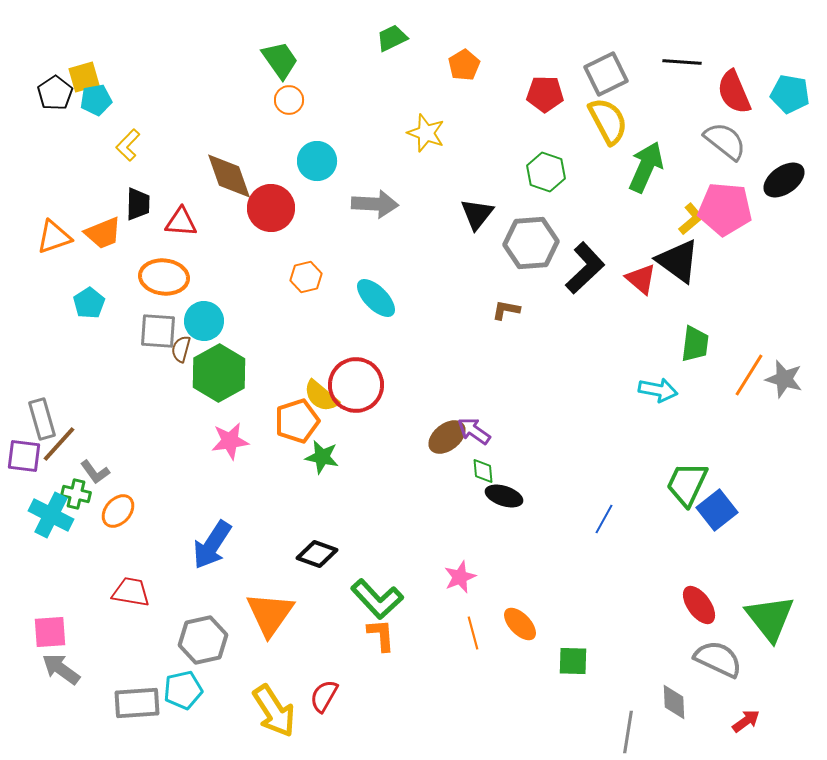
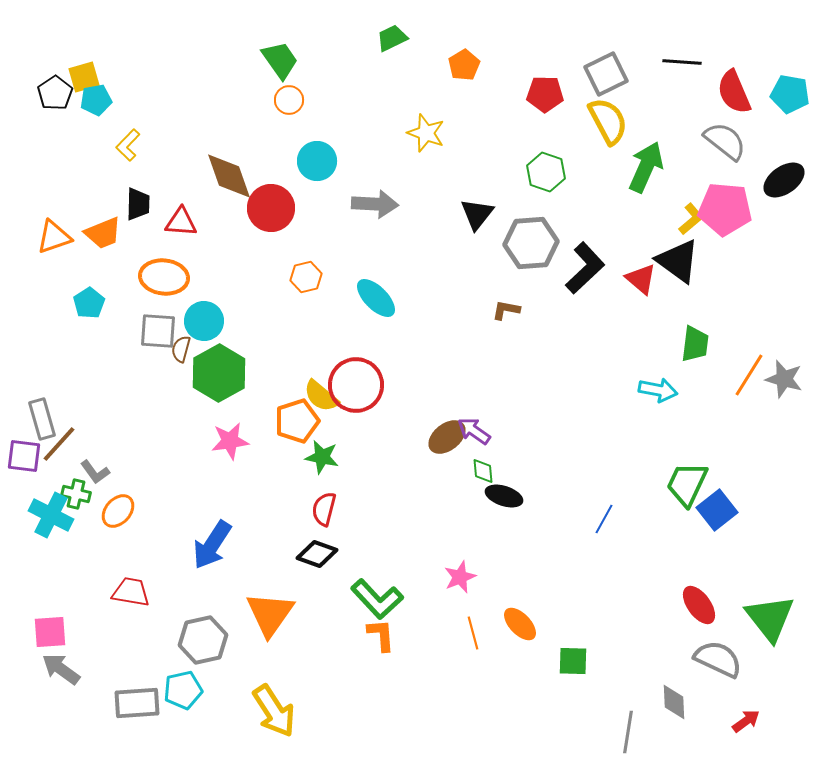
red semicircle at (324, 696): moved 187 px up; rotated 16 degrees counterclockwise
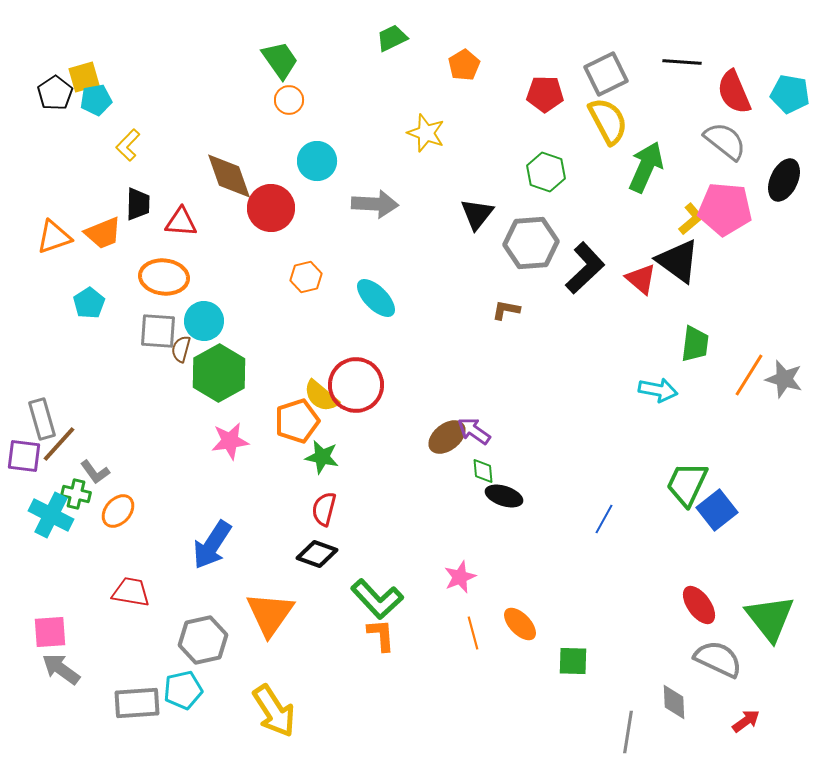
black ellipse at (784, 180): rotated 30 degrees counterclockwise
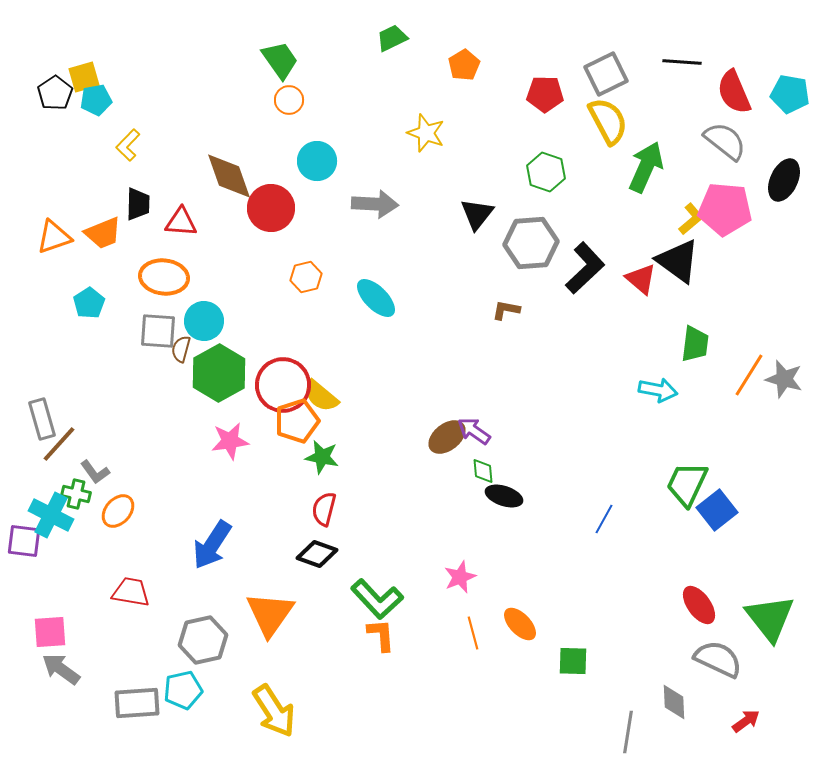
red circle at (356, 385): moved 73 px left
purple square at (24, 456): moved 85 px down
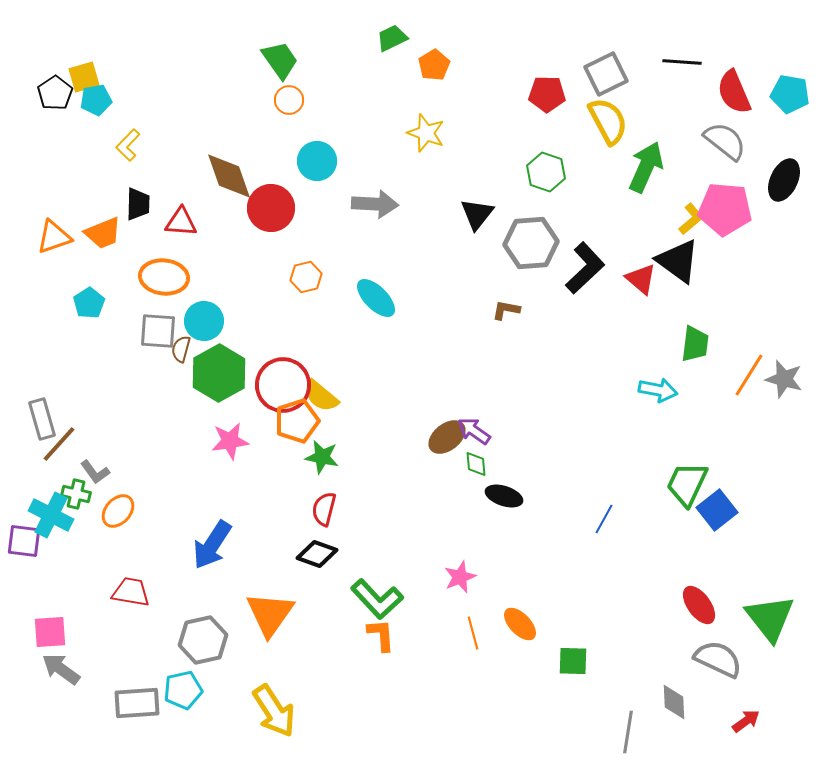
orange pentagon at (464, 65): moved 30 px left
red pentagon at (545, 94): moved 2 px right
green diamond at (483, 471): moved 7 px left, 7 px up
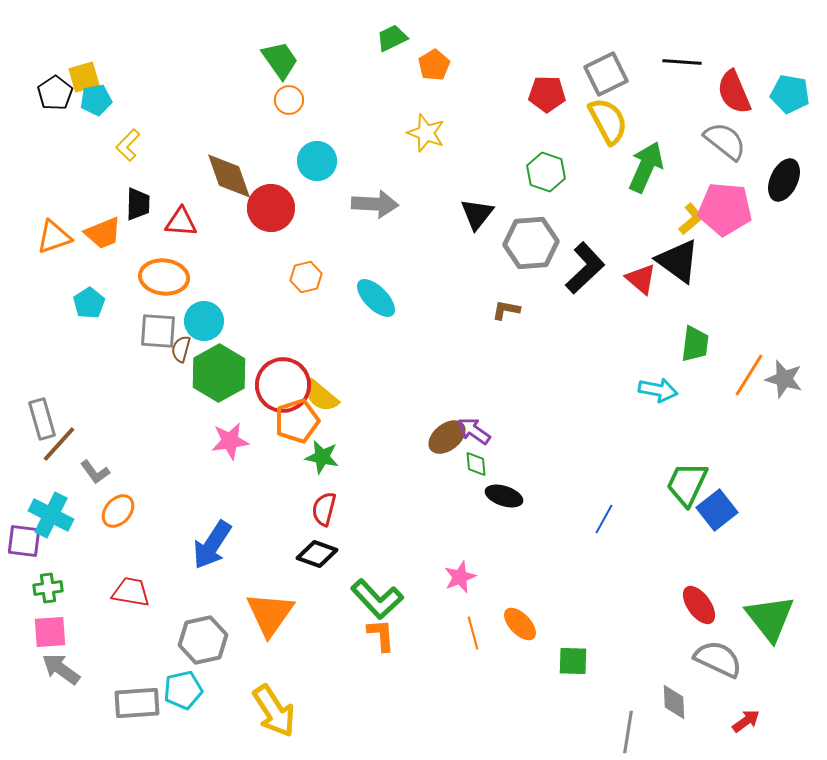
green cross at (76, 494): moved 28 px left, 94 px down; rotated 20 degrees counterclockwise
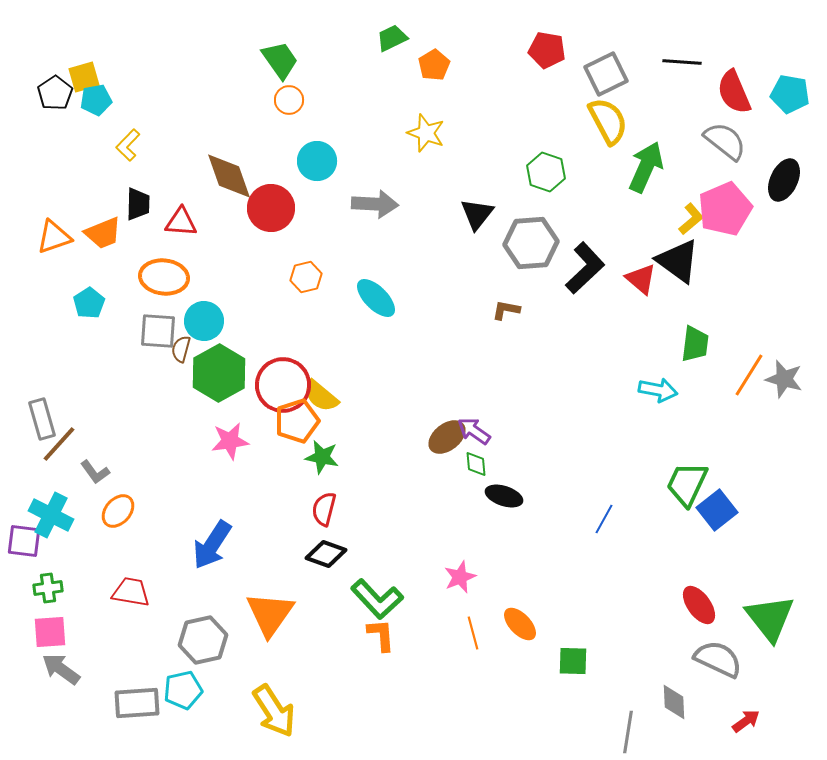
red pentagon at (547, 94): moved 44 px up; rotated 9 degrees clockwise
pink pentagon at (725, 209): rotated 28 degrees counterclockwise
black diamond at (317, 554): moved 9 px right
